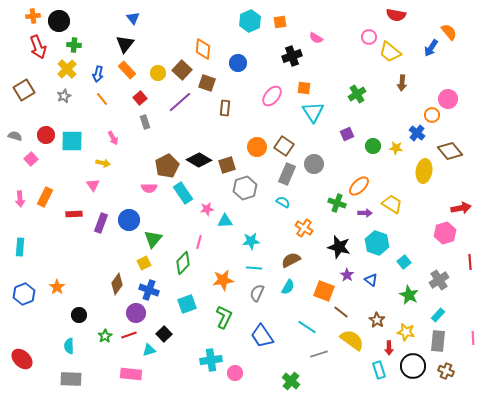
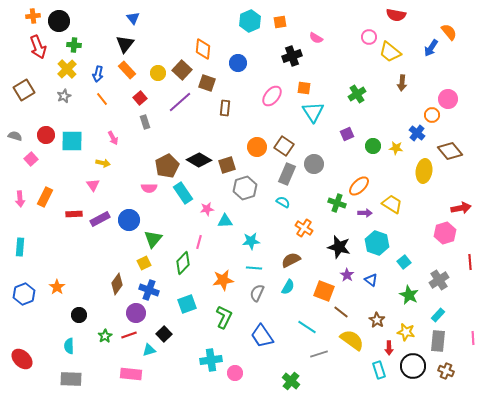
purple rectangle at (101, 223): moved 1 px left, 4 px up; rotated 42 degrees clockwise
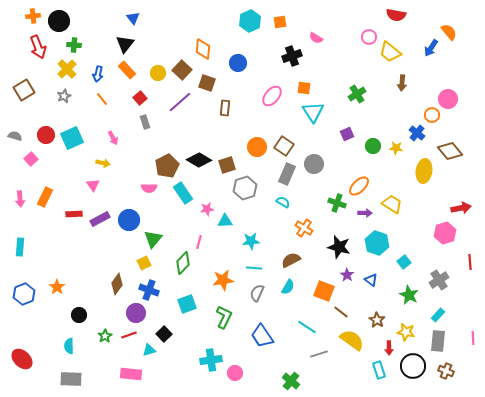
cyan square at (72, 141): moved 3 px up; rotated 25 degrees counterclockwise
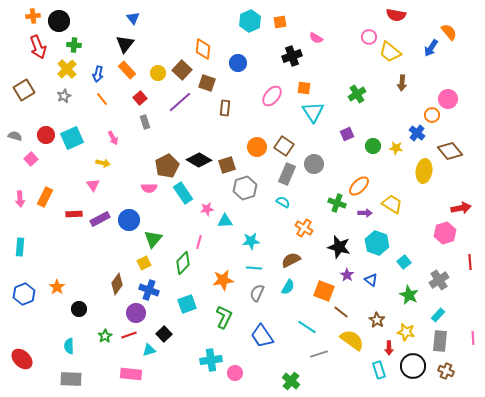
black circle at (79, 315): moved 6 px up
gray rectangle at (438, 341): moved 2 px right
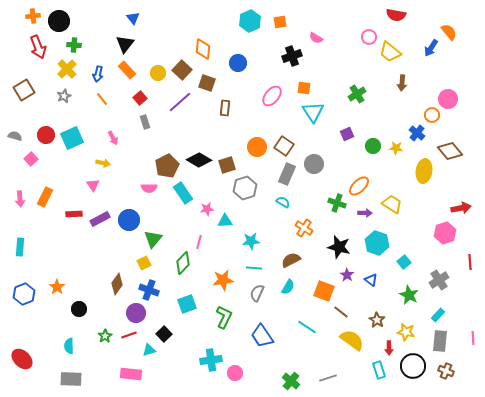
gray line at (319, 354): moved 9 px right, 24 px down
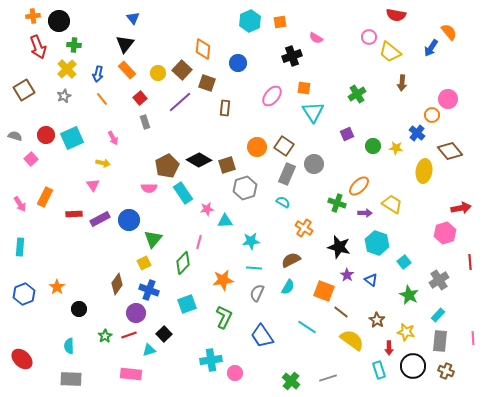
pink arrow at (20, 199): moved 5 px down; rotated 28 degrees counterclockwise
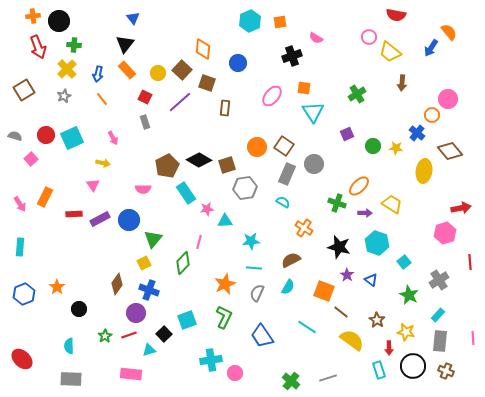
red square at (140, 98): moved 5 px right, 1 px up; rotated 24 degrees counterclockwise
pink semicircle at (149, 188): moved 6 px left, 1 px down
gray hexagon at (245, 188): rotated 10 degrees clockwise
cyan rectangle at (183, 193): moved 3 px right
orange star at (223, 280): moved 2 px right, 4 px down; rotated 15 degrees counterclockwise
cyan square at (187, 304): moved 16 px down
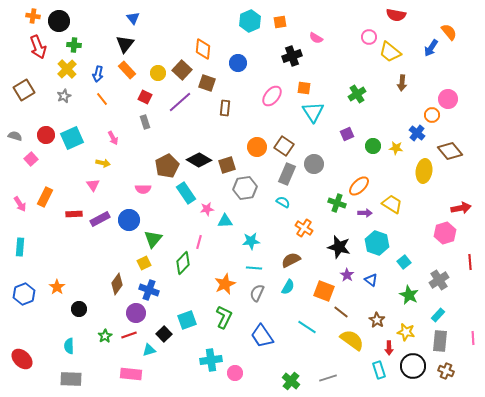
orange cross at (33, 16): rotated 16 degrees clockwise
